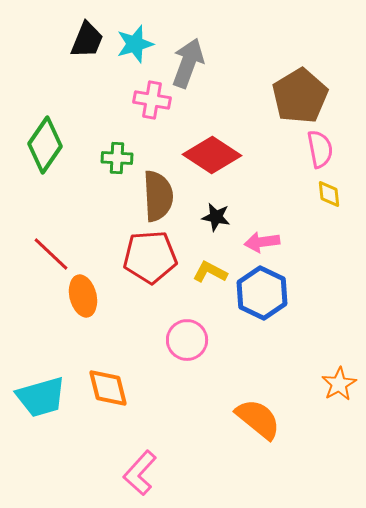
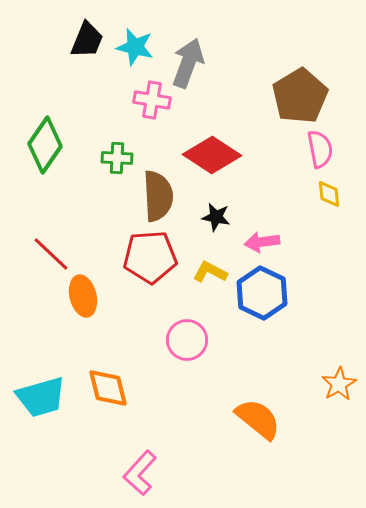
cyan star: moved 3 px down; rotated 30 degrees clockwise
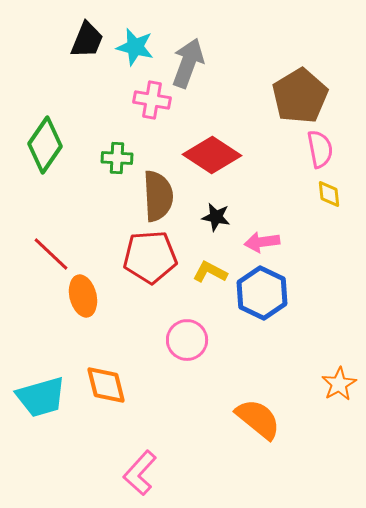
orange diamond: moved 2 px left, 3 px up
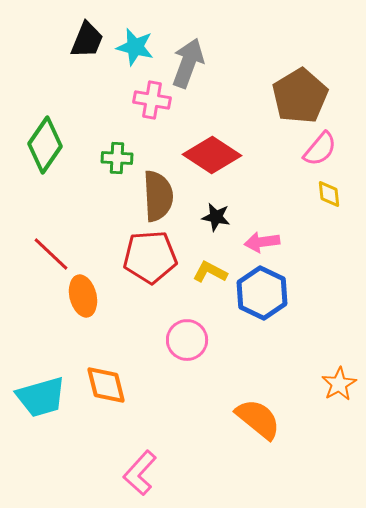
pink semicircle: rotated 51 degrees clockwise
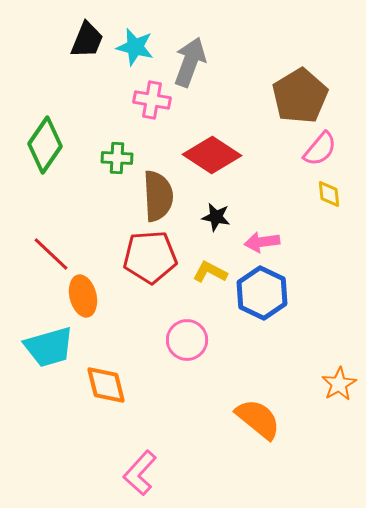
gray arrow: moved 2 px right, 1 px up
cyan trapezoid: moved 8 px right, 50 px up
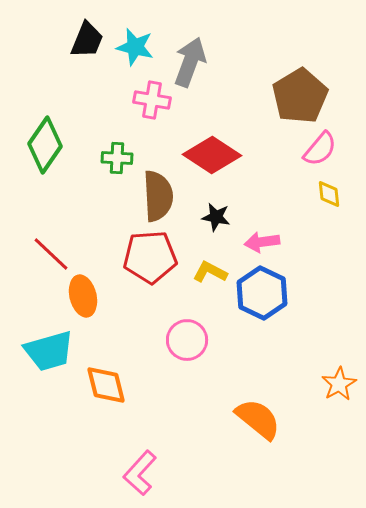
cyan trapezoid: moved 4 px down
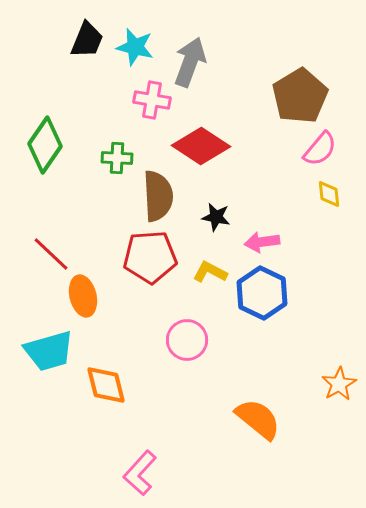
red diamond: moved 11 px left, 9 px up
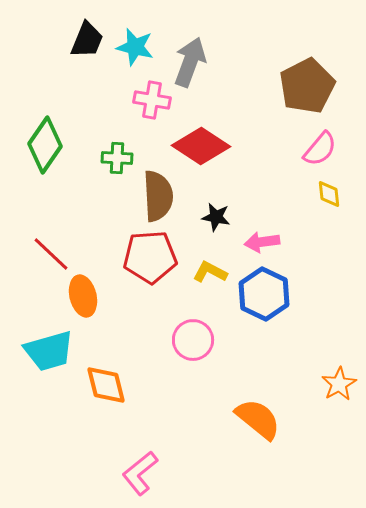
brown pentagon: moved 7 px right, 10 px up; rotated 4 degrees clockwise
blue hexagon: moved 2 px right, 1 px down
pink circle: moved 6 px right
pink L-shape: rotated 9 degrees clockwise
